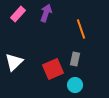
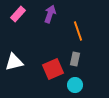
purple arrow: moved 4 px right, 1 px down
orange line: moved 3 px left, 2 px down
white triangle: rotated 30 degrees clockwise
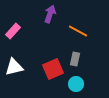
pink rectangle: moved 5 px left, 17 px down
orange line: rotated 42 degrees counterclockwise
white triangle: moved 5 px down
cyan circle: moved 1 px right, 1 px up
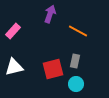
gray rectangle: moved 2 px down
red square: rotated 10 degrees clockwise
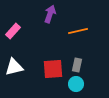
orange line: rotated 42 degrees counterclockwise
gray rectangle: moved 2 px right, 4 px down
red square: rotated 10 degrees clockwise
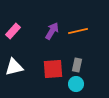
purple arrow: moved 2 px right, 17 px down; rotated 12 degrees clockwise
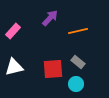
purple arrow: moved 2 px left, 13 px up; rotated 12 degrees clockwise
gray rectangle: moved 1 px right, 3 px up; rotated 64 degrees counterclockwise
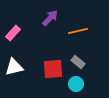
pink rectangle: moved 2 px down
